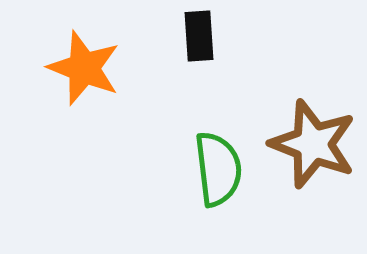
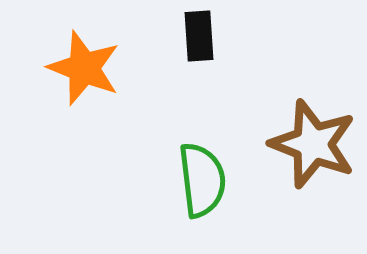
green semicircle: moved 16 px left, 11 px down
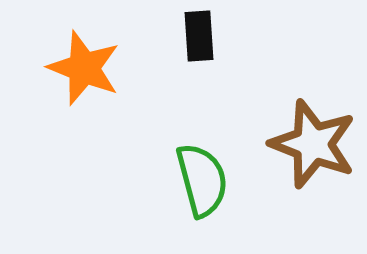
green semicircle: rotated 8 degrees counterclockwise
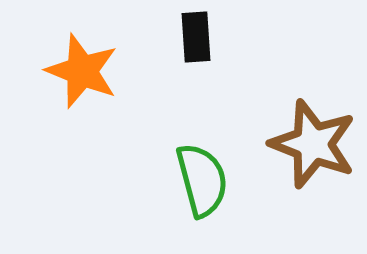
black rectangle: moved 3 px left, 1 px down
orange star: moved 2 px left, 3 px down
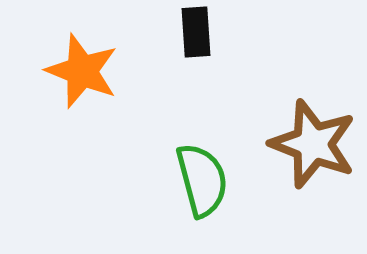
black rectangle: moved 5 px up
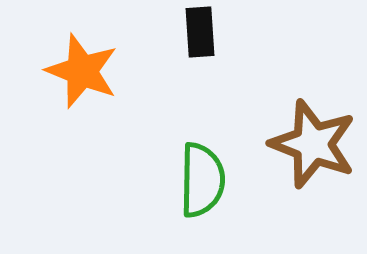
black rectangle: moved 4 px right
green semicircle: rotated 16 degrees clockwise
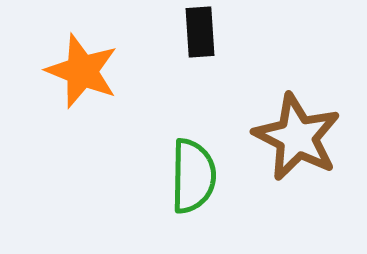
brown star: moved 16 px left, 7 px up; rotated 6 degrees clockwise
green semicircle: moved 9 px left, 4 px up
